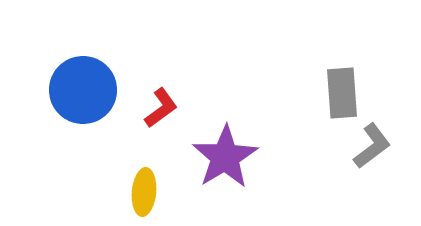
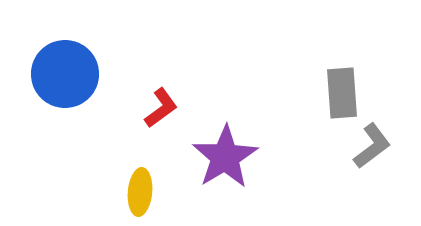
blue circle: moved 18 px left, 16 px up
yellow ellipse: moved 4 px left
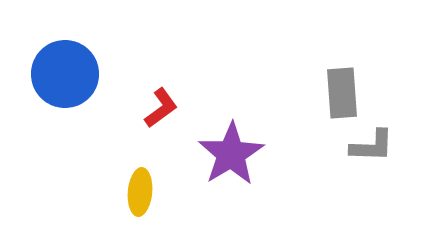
gray L-shape: rotated 39 degrees clockwise
purple star: moved 6 px right, 3 px up
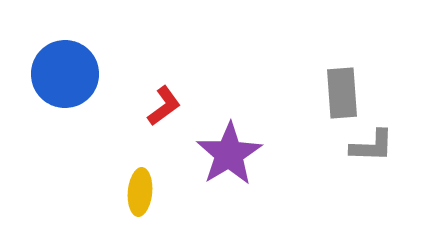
red L-shape: moved 3 px right, 2 px up
purple star: moved 2 px left
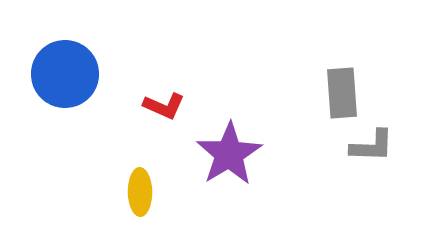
red L-shape: rotated 60 degrees clockwise
yellow ellipse: rotated 6 degrees counterclockwise
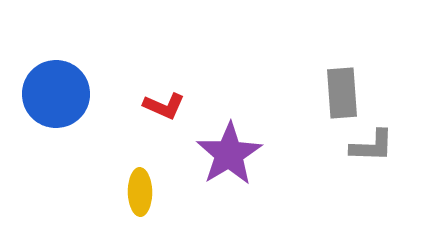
blue circle: moved 9 px left, 20 px down
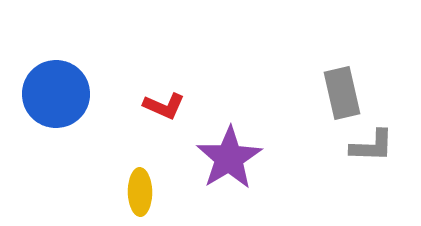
gray rectangle: rotated 9 degrees counterclockwise
purple star: moved 4 px down
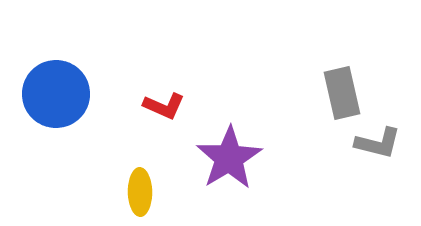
gray L-shape: moved 6 px right, 3 px up; rotated 12 degrees clockwise
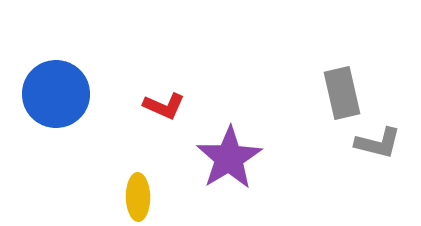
yellow ellipse: moved 2 px left, 5 px down
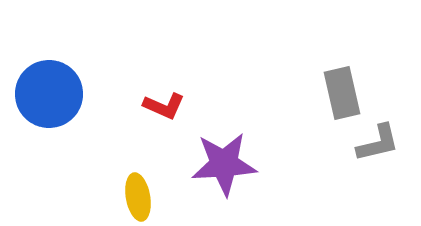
blue circle: moved 7 px left
gray L-shape: rotated 27 degrees counterclockwise
purple star: moved 5 px left, 6 px down; rotated 28 degrees clockwise
yellow ellipse: rotated 9 degrees counterclockwise
